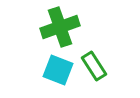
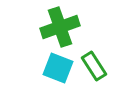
cyan square: moved 2 px up
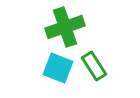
green cross: moved 5 px right
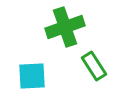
cyan square: moved 26 px left, 8 px down; rotated 24 degrees counterclockwise
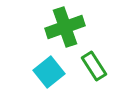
cyan square: moved 17 px right, 4 px up; rotated 36 degrees counterclockwise
